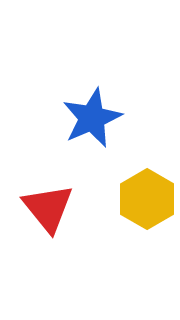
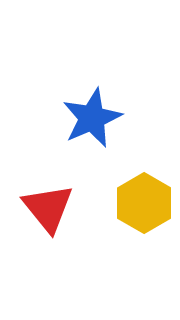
yellow hexagon: moved 3 px left, 4 px down
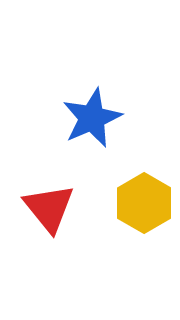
red triangle: moved 1 px right
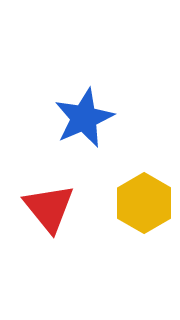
blue star: moved 8 px left
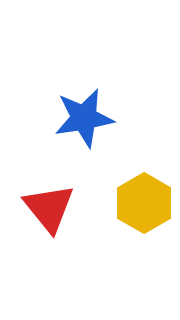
blue star: rotated 14 degrees clockwise
